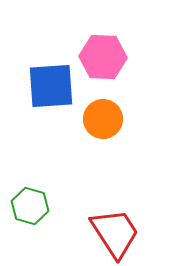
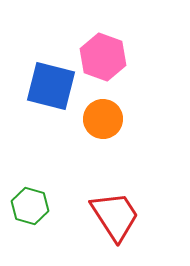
pink hexagon: rotated 18 degrees clockwise
blue square: rotated 18 degrees clockwise
red trapezoid: moved 17 px up
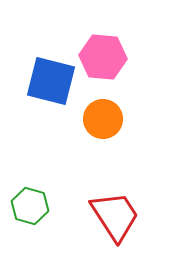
pink hexagon: rotated 15 degrees counterclockwise
blue square: moved 5 px up
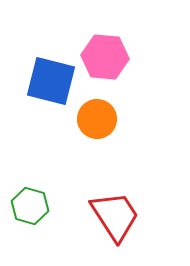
pink hexagon: moved 2 px right
orange circle: moved 6 px left
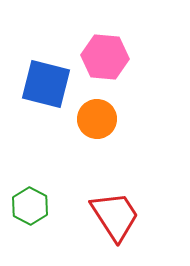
blue square: moved 5 px left, 3 px down
green hexagon: rotated 12 degrees clockwise
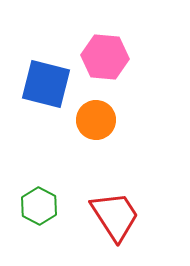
orange circle: moved 1 px left, 1 px down
green hexagon: moved 9 px right
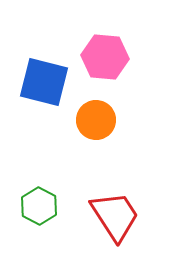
blue square: moved 2 px left, 2 px up
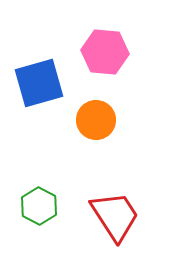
pink hexagon: moved 5 px up
blue square: moved 5 px left, 1 px down; rotated 30 degrees counterclockwise
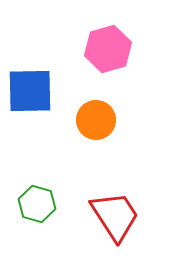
pink hexagon: moved 3 px right, 3 px up; rotated 21 degrees counterclockwise
blue square: moved 9 px left, 8 px down; rotated 15 degrees clockwise
green hexagon: moved 2 px left, 2 px up; rotated 12 degrees counterclockwise
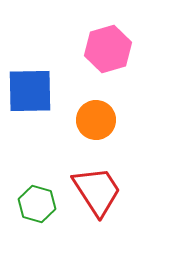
red trapezoid: moved 18 px left, 25 px up
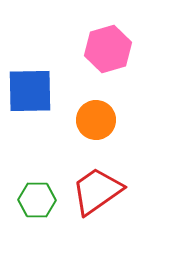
red trapezoid: rotated 92 degrees counterclockwise
green hexagon: moved 4 px up; rotated 15 degrees counterclockwise
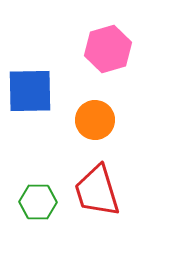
orange circle: moved 1 px left
red trapezoid: rotated 72 degrees counterclockwise
green hexagon: moved 1 px right, 2 px down
